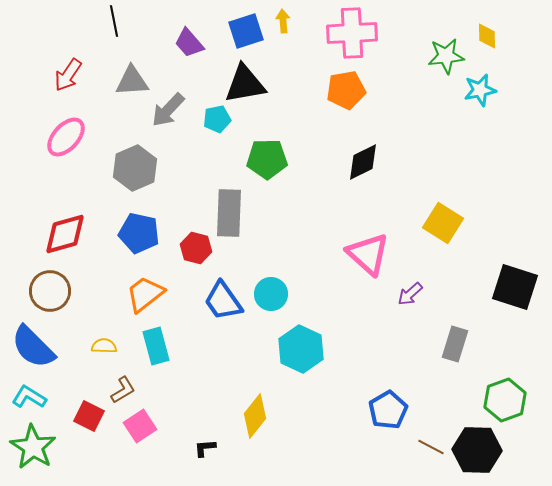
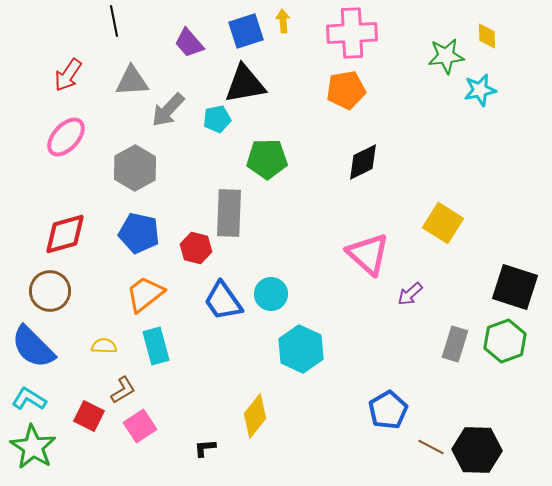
gray hexagon at (135, 168): rotated 6 degrees counterclockwise
cyan L-shape at (29, 397): moved 2 px down
green hexagon at (505, 400): moved 59 px up
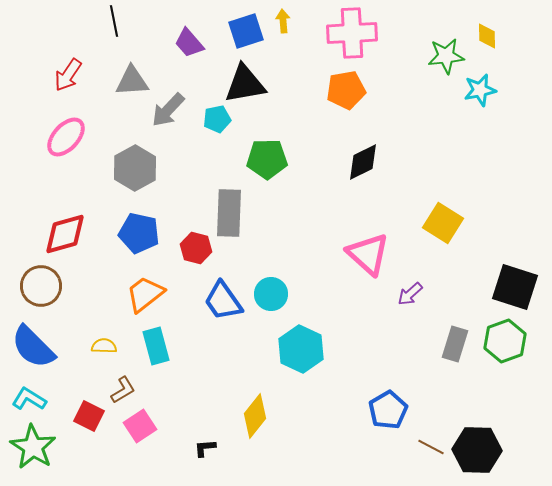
brown circle at (50, 291): moved 9 px left, 5 px up
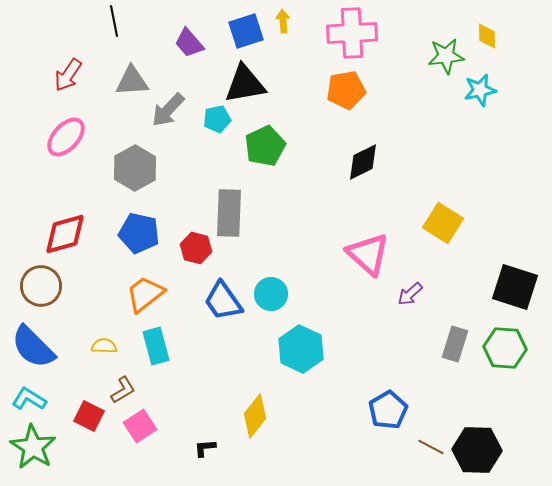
green pentagon at (267, 159): moved 2 px left, 13 px up; rotated 24 degrees counterclockwise
green hexagon at (505, 341): moved 7 px down; rotated 24 degrees clockwise
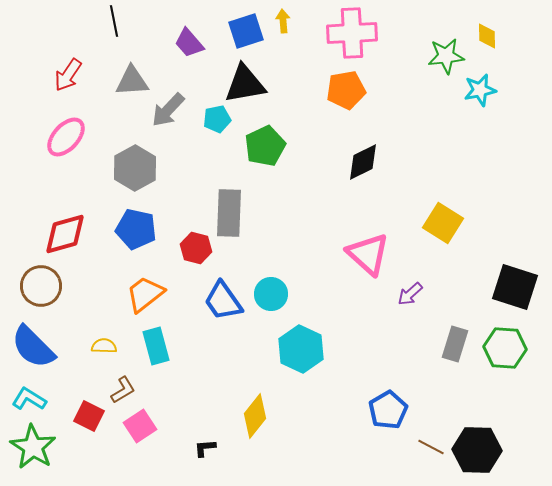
blue pentagon at (139, 233): moved 3 px left, 4 px up
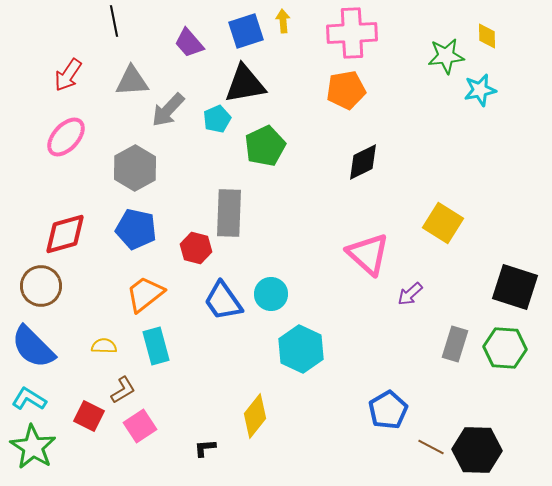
cyan pentagon at (217, 119): rotated 12 degrees counterclockwise
